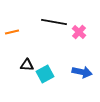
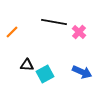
orange line: rotated 32 degrees counterclockwise
blue arrow: rotated 12 degrees clockwise
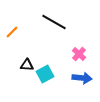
black line: rotated 20 degrees clockwise
pink cross: moved 22 px down
blue arrow: moved 6 px down; rotated 18 degrees counterclockwise
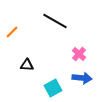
black line: moved 1 px right, 1 px up
cyan square: moved 8 px right, 14 px down
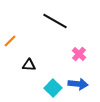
orange line: moved 2 px left, 9 px down
black triangle: moved 2 px right
blue arrow: moved 4 px left, 6 px down
cyan square: rotated 18 degrees counterclockwise
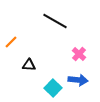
orange line: moved 1 px right, 1 px down
blue arrow: moved 4 px up
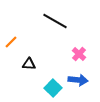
black triangle: moved 1 px up
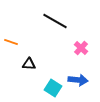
orange line: rotated 64 degrees clockwise
pink cross: moved 2 px right, 6 px up
cyan square: rotated 12 degrees counterclockwise
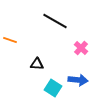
orange line: moved 1 px left, 2 px up
black triangle: moved 8 px right
